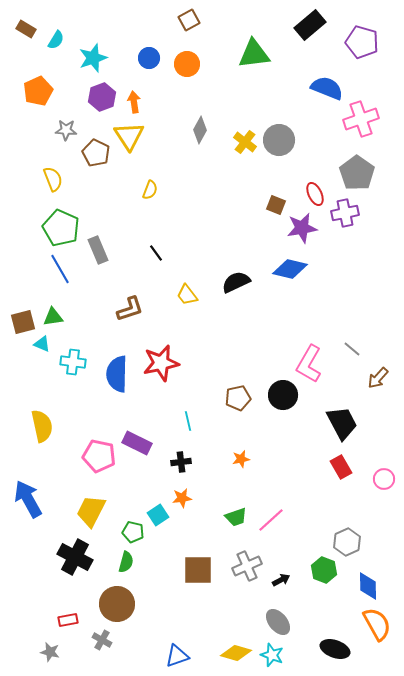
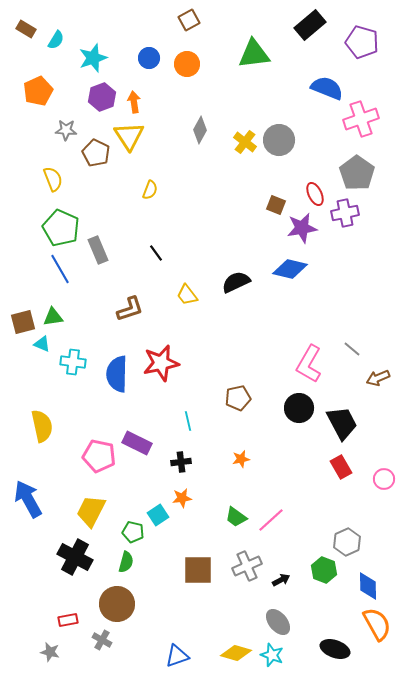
brown arrow at (378, 378): rotated 25 degrees clockwise
black circle at (283, 395): moved 16 px right, 13 px down
green trapezoid at (236, 517): rotated 55 degrees clockwise
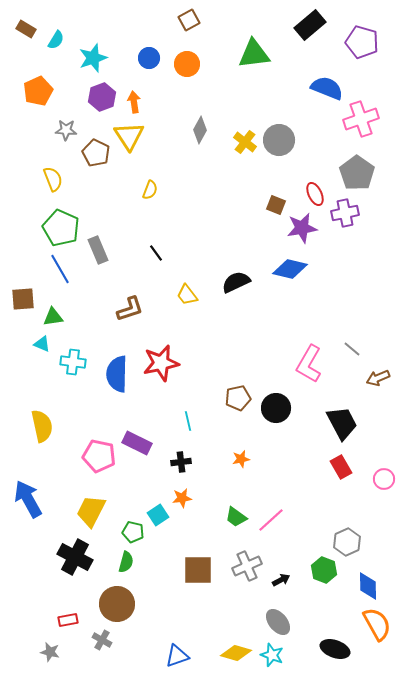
brown square at (23, 322): moved 23 px up; rotated 10 degrees clockwise
black circle at (299, 408): moved 23 px left
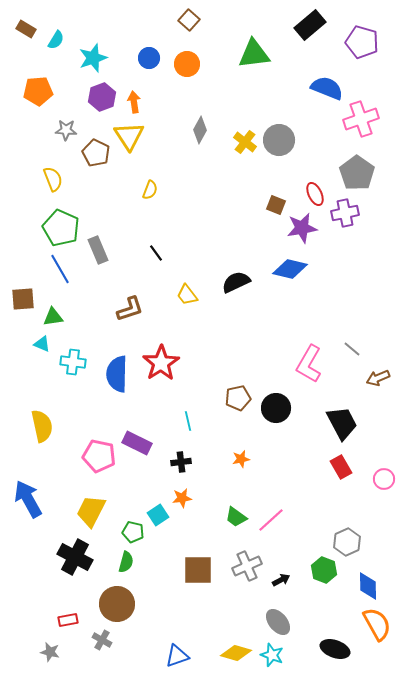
brown square at (189, 20): rotated 20 degrees counterclockwise
orange pentagon at (38, 91): rotated 20 degrees clockwise
red star at (161, 363): rotated 21 degrees counterclockwise
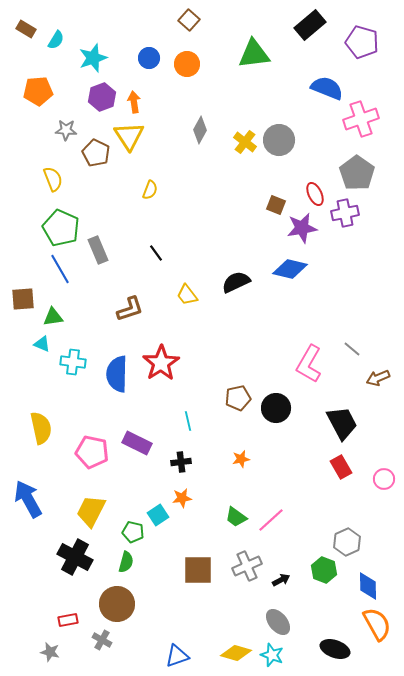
yellow semicircle at (42, 426): moved 1 px left, 2 px down
pink pentagon at (99, 456): moved 7 px left, 4 px up
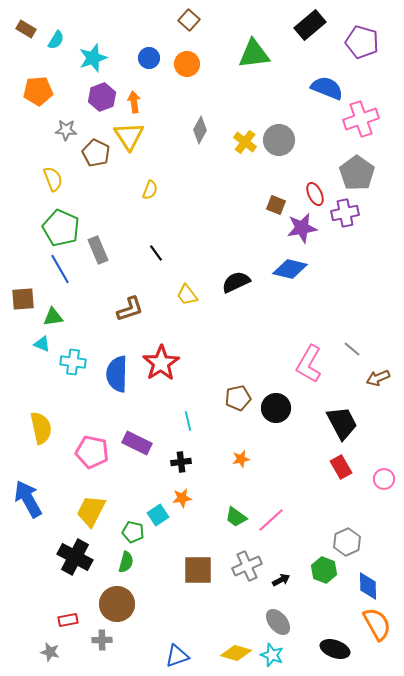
gray cross at (102, 640): rotated 30 degrees counterclockwise
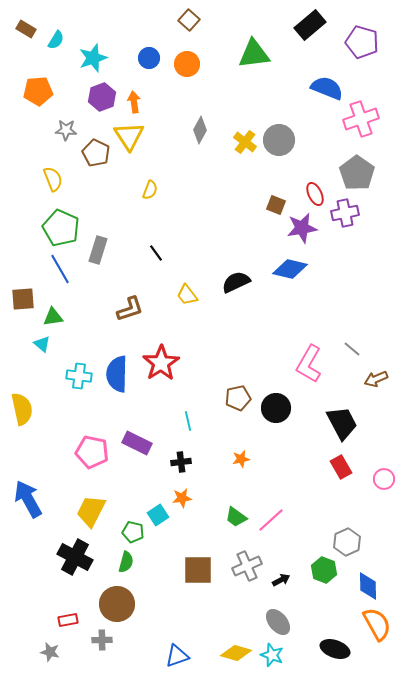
gray rectangle at (98, 250): rotated 40 degrees clockwise
cyan triangle at (42, 344): rotated 18 degrees clockwise
cyan cross at (73, 362): moved 6 px right, 14 px down
brown arrow at (378, 378): moved 2 px left, 1 px down
yellow semicircle at (41, 428): moved 19 px left, 19 px up
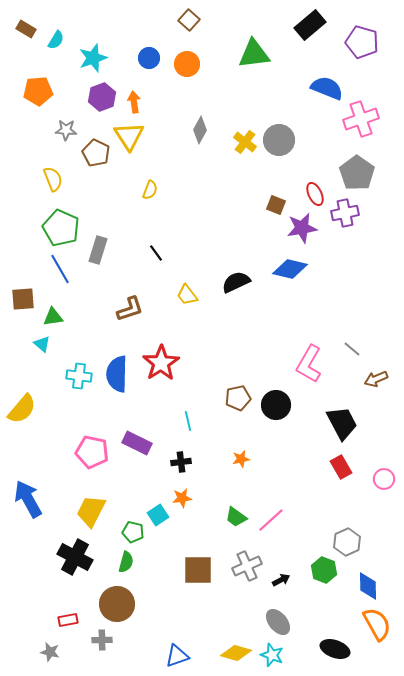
black circle at (276, 408): moved 3 px up
yellow semicircle at (22, 409): rotated 52 degrees clockwise
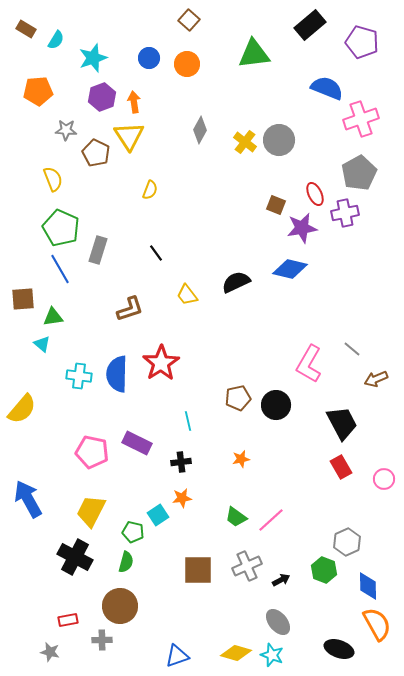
gray pentagon at (357, 173): moved 2 px right; rotated 8 degrees clockwise
brown circle at (117, 604): moved 3 px right, 2 px down
black ellipse at (335, 649): moved 4 px right
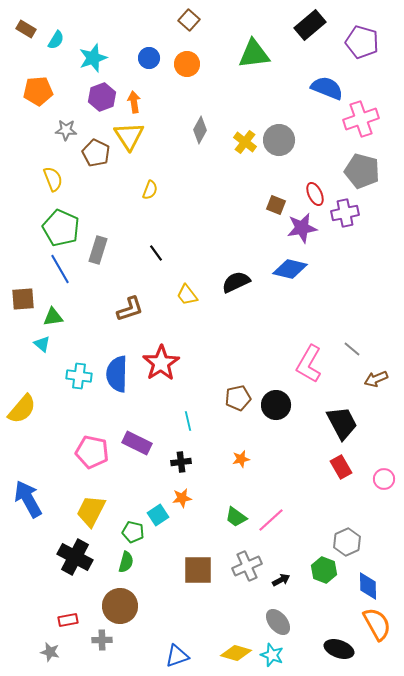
gray pentagon at (359, 173): moved 3 px right, 2 px up; rotated 28 degrees counterclockwise
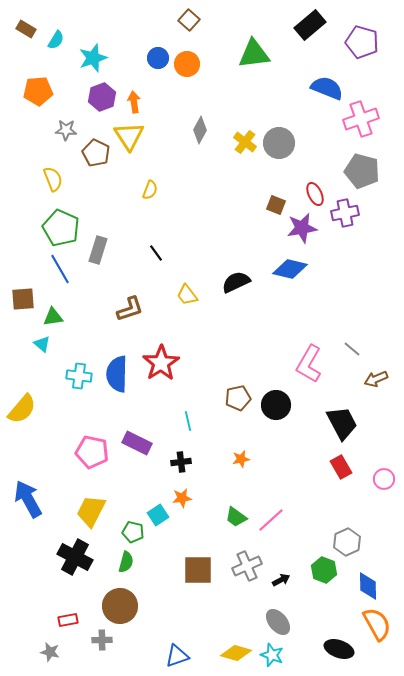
blue circle at (149, 58): moved 9 px right
gray circle at (279, 140): moved 3 px down
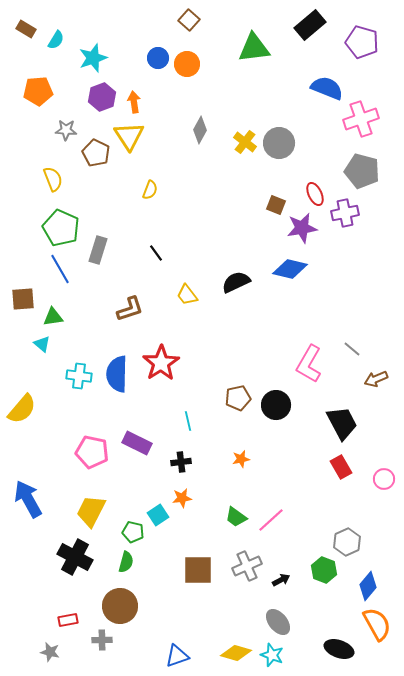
green triangle at (254, 54): moved 6 px up
blue diamond at (368, 586): rotated 40 degrees clockwise
